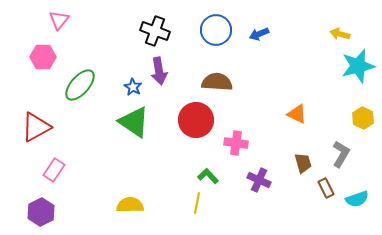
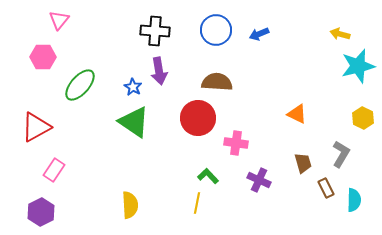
black cross: rotated 16 degrees counterclockwise
red circle: moved 2 px right, 2 px up
cyan semicircle: moved 3 px left, 1 px down; rotated 70 degrees counterclockwise
yellow semicircle: rotated 88 degrees clockwise
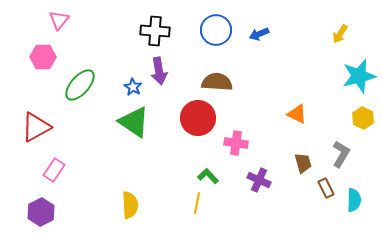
yellow arrow: rotated 72 degrees counterclockwise
cyan star: moved 1 px right, 10 px down
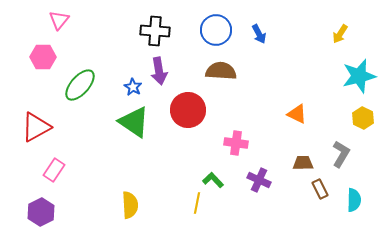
blue arrow: rotated 96 degrees counterclockwise
brown semicircle: moved 4 px right, 11 px up
red circle: moved 10 px left, 8 px up
brown trapezoid: rotated 75 degrees counterclockwise
green L-shape: moved 5 px right, 4 px down
brown rectangle: moved 6 px left, 1 px down
